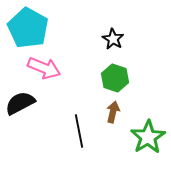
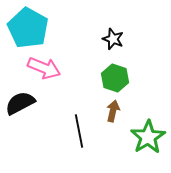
black star: rotated 10 degrees counterclockwise
brown arrow: moved 1 px up
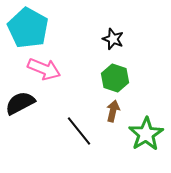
pink arrow: moved 1 px down
black line: rotated 28 degrees counterclockwise
green star: moved 2 px left, 3 px up
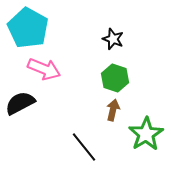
brown arrow: moved 1 px up
black line: moved 5 px right, 16 px down
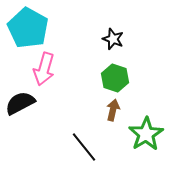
pink arrow: rotated 84 degrees clockwise
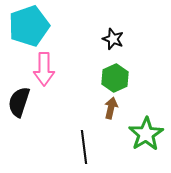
cyan pentagon: moved 1 px right, 2 px up; rotated 24 degrees clockwise
pink arrow: rotated 16 degrees counterclockwise
green hexagon: rotated 16 degrees clockwise
black semicircle: moved 1 px left, 1 px up; rotated 44 degrees counterclockwise
brown arrow: moved 2 px left, 2 px up
black line: rotated 32 degrees clockwise
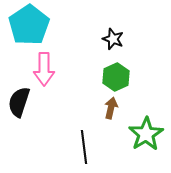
cyan pentagon: moved 1 px up; rotated 15 degrees counterclockwise
green hexagon: moved 1 px right, 1 px up
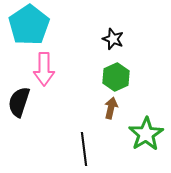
black line: moved 2 px down
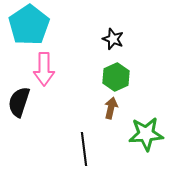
green star: rotated 28 degrees clockwise
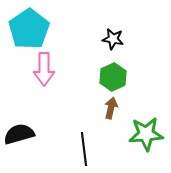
cyan pentagon: moved 4 px down
black star: rotated 10 degrees counterclockwise
green hexagon: moved 3 px left
black semicircle: moved 32 px down; rotated 56 degrees clockwise
